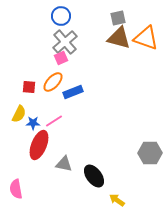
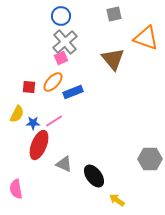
gray square: moved 4 px left, 4 px up
brown triangle: moved 6 px left, 21 px down; rotated 35 degrees clockwise
yellow semicircle: moved 2 px left
gray hexagon: moved 6 px down
gray triangle: rotated 12 degrees clockwise
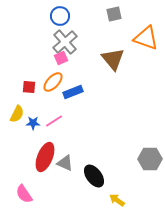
blue circle: moved 1 px left
red ellipse: moved 6 px right, 12 px down
gray triangle: moved 1 px right, 1 px up
pink semicircle: moved 8 px right, 5 px down; rotated 24 degrees counterclockwise
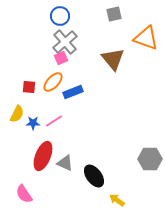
red ellipse: moved 2 px left, 1 px up
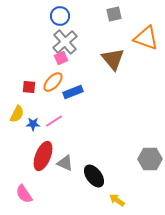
blue star: moved 1 px down
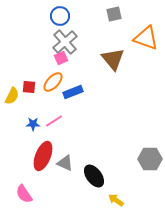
yellow semicircle: moved 5 px left, 18 px up
yellow arrow: moved 1 px left
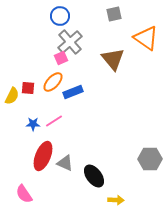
orange triangle: rotated 16 degrees clockwise
gray cross: moved 5 px right
red square: moved 1 px left, 1 px down
yellow arrow: rotated 147 degrees clockwise
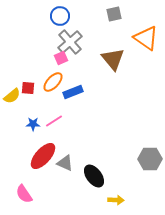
yellow semicircle: rotated 24 degrees clockwise
red ellipse: rotated 20 degrees clockwise
